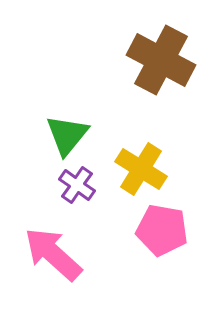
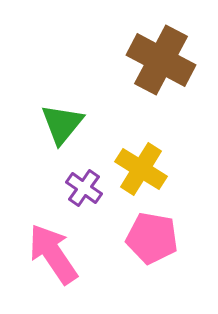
green triangle: moved 5 px left, 11 px up
purple cross: moved 7 px right, 3 px down
pink pentagon: moved 10 px left, 8 px down
pink arrow: rotated 14 degrees clockwise
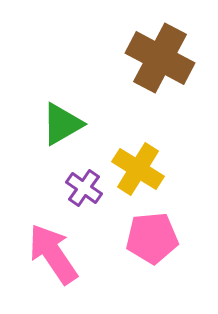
brown cross: moved 1 px left, 2 px up
green triangle: rotated 21 degrees clockwise
yellow cross: moved 3 px left
pink pentagon: rotated 15 degrees counterclockwise
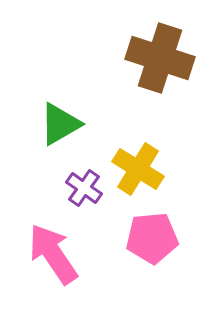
brown cross: rotated 10 degrees counterclockwise
green triangle: moved 2 px left
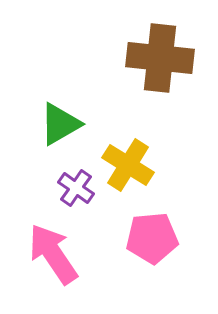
brown cross: rotated 12 degrees counterclockwise
yellow cross: moved 10 px left, 4 px up
purple cross: moved 8 px left
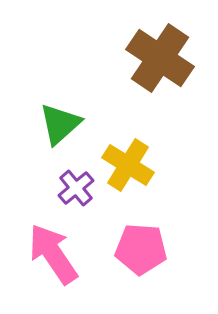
brown cross: rotated 28 degrees clockwise
green triangle: rotated 12 degrees counterclockwise
purple cross: rotated 15 degrees clockwise
pink pentagon: moved 11 px left, 11 px down; rotated 9 degrees clockwise
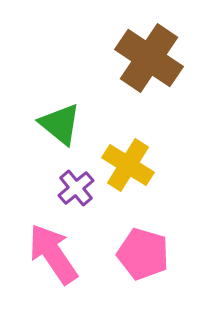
brown cross: moved 11 px left
green triangle: rotated 39 degrees counterclockwise
pink pentagon: moved 2 px right, 5 px down; rotated 12 degrees clockwise
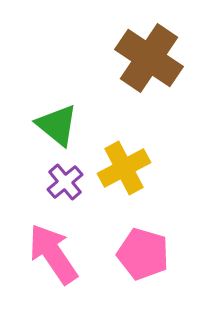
green triangle: moved 3 px left, 1 px down
yellow cross: moved 4 px left, 3 px down; rotated 30 degrees clockwise
purple cross: moved 11 px left, 6 px up
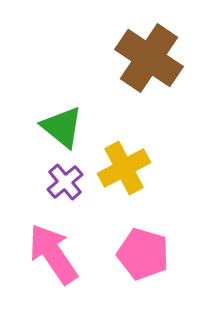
green triangle: moved 5 px right, 2 px down
